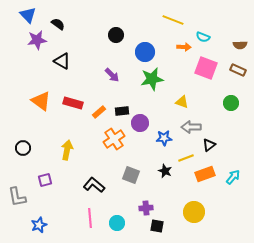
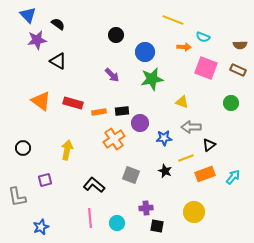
black triangle at (62, 61): moved 4 px left
orange rectangle at (99, 112): rotated 32 degrees clockwise
blue star at (39, 225): moved 2 px right, 2 px down
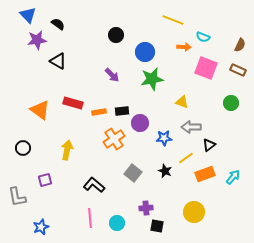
brown semicircle at (240, 45): rotated 64 degrees counterclockwise
orange triangle at (41, 101): moved 1 px left, 9 px down
yellow line at (186, 158): rotated 14 degrees counterclockwise
gray square at (131, 175): moved 2 px right, 2 px up; rotated 18 degrees clockwise
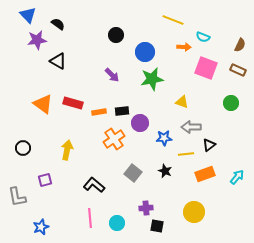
orange triangle at (40, 110): moved 3 px right, 6 px up
yellow line at (186, 158): moved 4 px up; rotated 28 degrees clockwise
cyan arrow at (233, 177): moved 4 px right
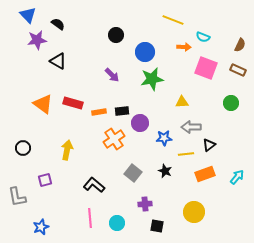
yellow triangle at (182, 102): rotated 24 degrees counterclockwise
purple cross at (146, 208): moved 1 px left, 4 px up
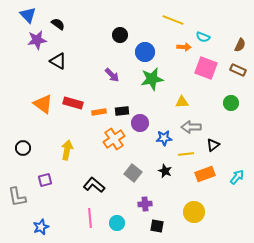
black circle at (116, 35): moved 4 px right
black triangle at (209, 145): moved 4 px right
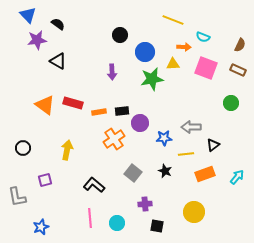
purple arrow at (112, 75): moved 3 px up; rotated 42 degrees clockwise
yellow triangle at (182, 102): moved 9 px left, 38 px up
orange triangle at (43, 104): moved 2 px right, 1 px down
